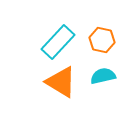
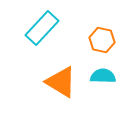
cyan rectangle: moved 16 px left, 14 px up
cyan semicircle: rotated 15 degrees clockwise
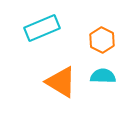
cyan rectangle: rotated 24 degrees clockwise
orange hexagon: rotated 15 degrees clockwise
